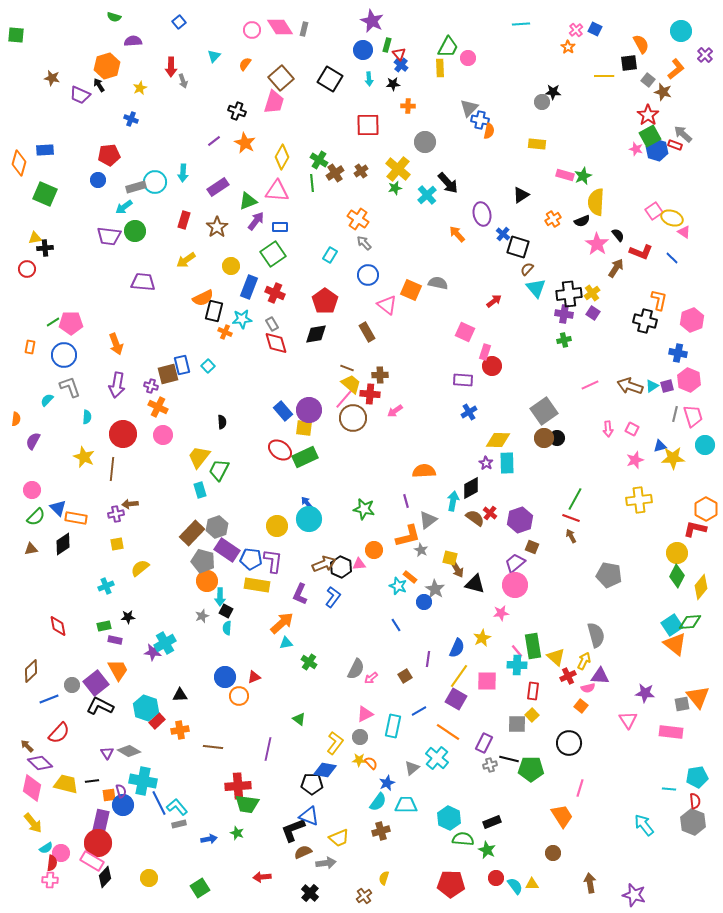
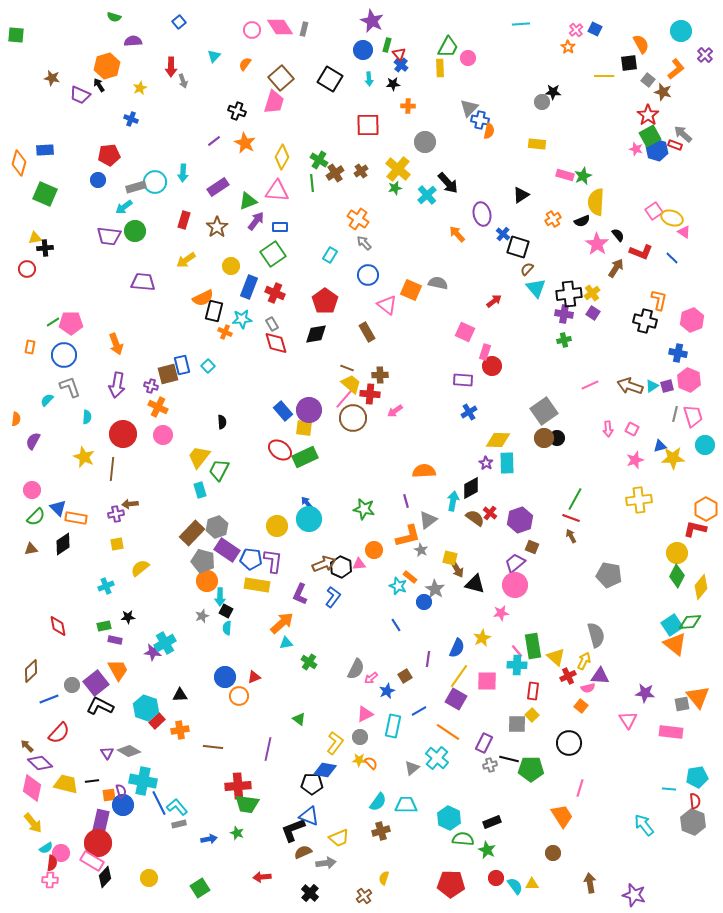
blue star at (387, 783): moved 92 px up
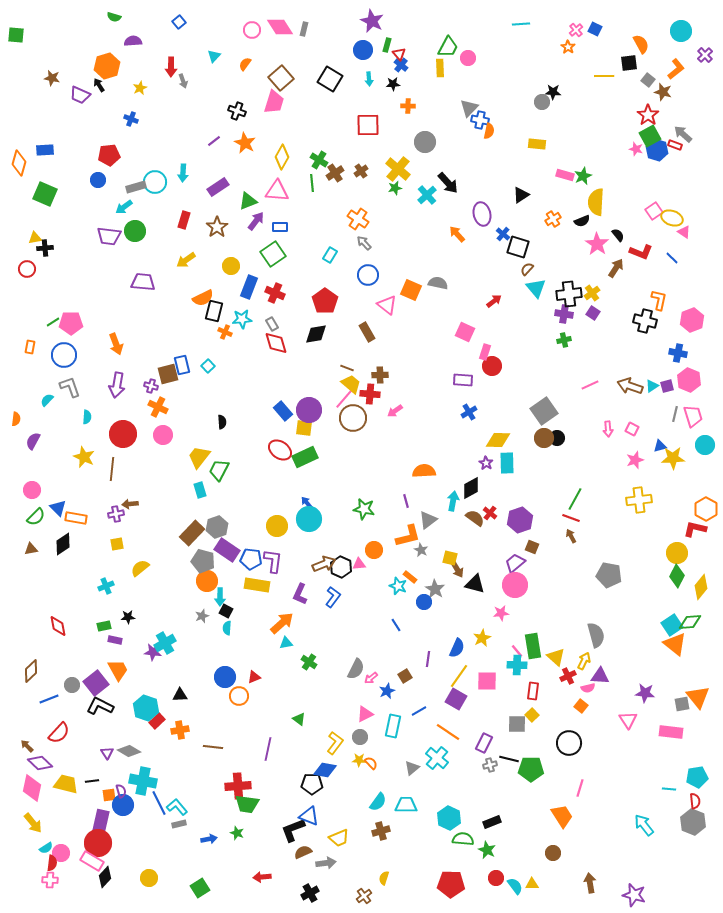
black cross at (310, 893): rotated 18 degrees clockwise
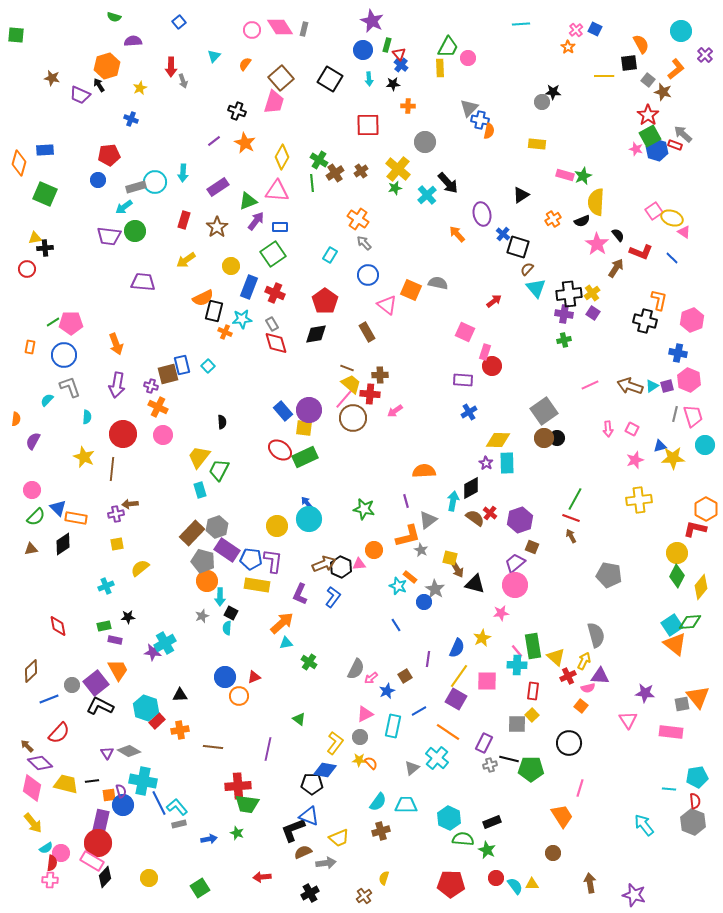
black square at (226, 611): moved 5 px right, 2 px down
